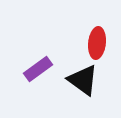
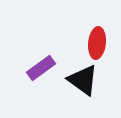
purple rectangle: moved 3 px right, 1 px up
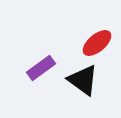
red ellipse: rotated 44 degrees clockwise
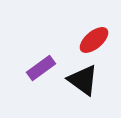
red ellipse: moved 3 px left, 3 px up
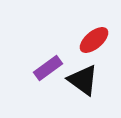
purple rectangle: moved 7 px right
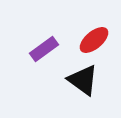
purple rectangle: moved 4 px left, 19 px up
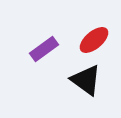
black triangle: moved 3 px right
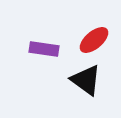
purple rectangle: rotated 44 degrees clockwise
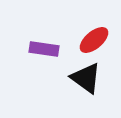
black triangle: moved 2 px up
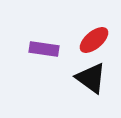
black triangle: moved 5 px right
